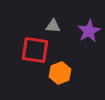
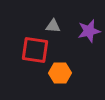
purple star: rotated 15 degrees clockwise
orange hexagon: rotated 20 degrees clockwise
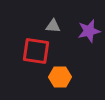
red square: moved 1 px right, 1 px down
orange hexagon: moved 4 px down
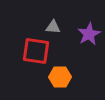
gray triangle: moved 1 px down
purple star: moved 3 px down; rotated 15 degrees counterclockwise
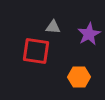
orange hexagon: moved 19 px right
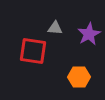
gray triangle: moved 2 px right, 1 px down
red square: moved 3 px left
